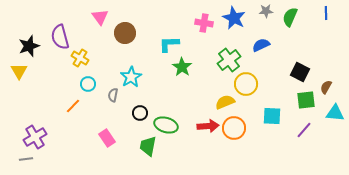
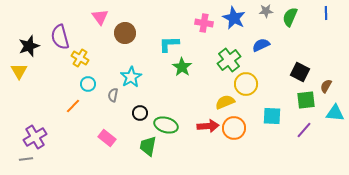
brown semicircle: moved 1 px up
pink rectangle: rotated 18 degrees counterclockwise
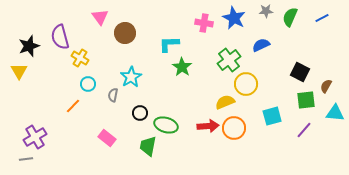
blue line: moved 4 px left, 5 px down; rotated 64 degrees clockwise
cyan square: rotated 18 degrees counterclockwise
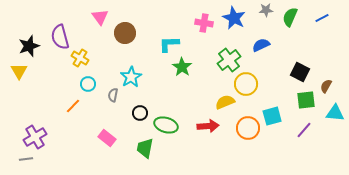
gray star: moved 1 px up
orange circle: moved 14 px right
green trapezoid: moved 3 px left, 2 px down
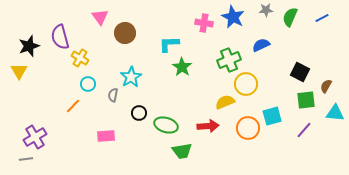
blue star: moved 1 px left, 1 px up
green cross: rotated 15 degrees clockwise
black circle: moved 1 px left
pink rectangle: moved 1 px left, 2 px up; rotated 42 degrees counterclockwise
green trapezoid: moved 37 px right, 3 px down; rotated 110 degrees counterclockwise
